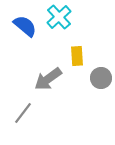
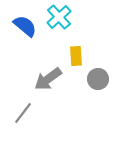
yellow rectangle: moved 1 px left
gray circle: moved 3 px left, 1 px down
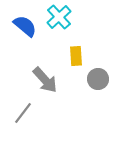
gray arrow: moved 3 px left, 1 px down; rotated 96 degrees counterclockwise
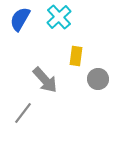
blue semicircle: moved 5 px left, 7 px up; rotated 100 degrees counterclockwise
yellow rectangle: rotated 12 degrees clockwise
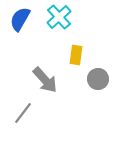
yellow rectangle: moved 1 px up
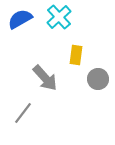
blue semicircle: rotated 30 degrees clockwise
gray arrow: moved 2 px up
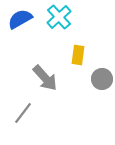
yellow rectangle: moved 2 px right
gray circle: moved 4 px right
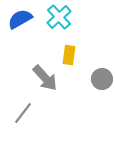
yellow rectangle: moved 9 px left
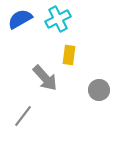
cyan cross: moved 1 px left, 2 px down; rotated 15 degrees clockwise
gray circle: moved 3 px left, 11 px down
gray line: moved 3 px down
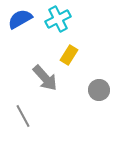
yellow rectangle: rotated 24 degrees clockwise
gray line: rotated 65 degrees counterclockwise
